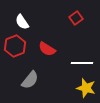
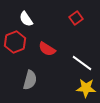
white semicircle: moved 4 px right, 3 px up
red hexagon: moved 4 px up
white line: rotated 35 degrees clockwise
gray semicircle: rotated 24 degrees counterclockwise
yellow star: rotated 12 degrees counterclockwise
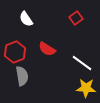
red hexagon: moved 10 px down
gray semicircle: moved 8 px left, 4 px up; rotated 24 degrees counterclockwise
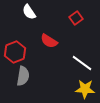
white semicircle: moved 3 px right, 7 px up
red semicircle: moved 2 px right, 8 px up
gray semicircle: moved 1 px right; rotated 18 degrees clockwise
yellow star: moved 1 px left, 1 px down
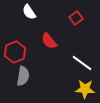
red semicircle: rotated 18 degrees clockwise
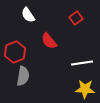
white semicircle: moved 1 px left, 3 px down
white line: rotated 45 degrees counterclockwise
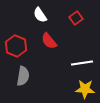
white semicircle: moved 12 px right
red hexagon: moved 1 px right, 6 px up; rotated 15 degrees counterclockwise
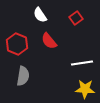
red hexagon: moved 1 px right, 2 px up
